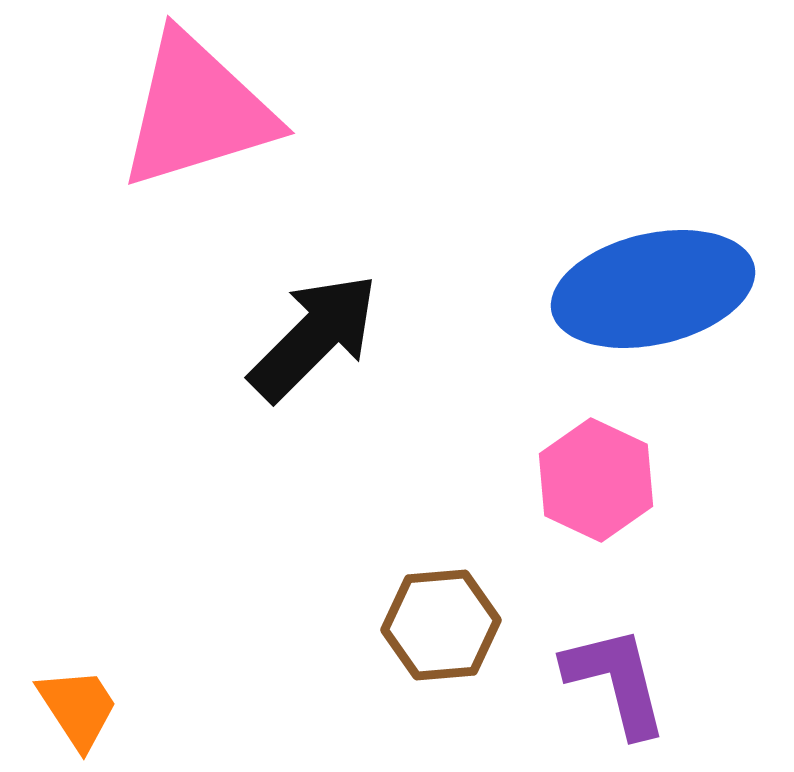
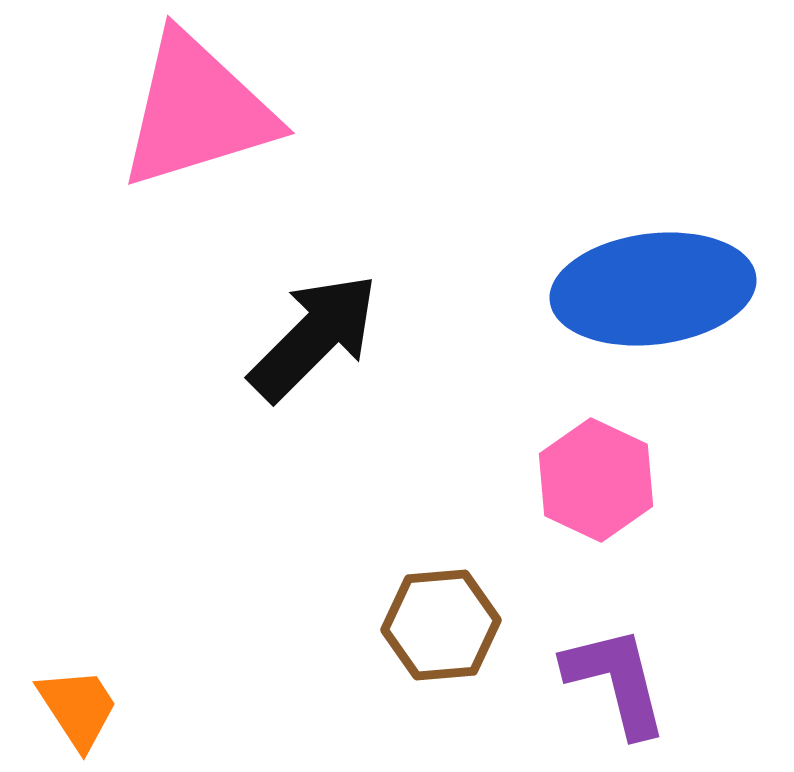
blue ellipse: rotated 6 degrees clockwise
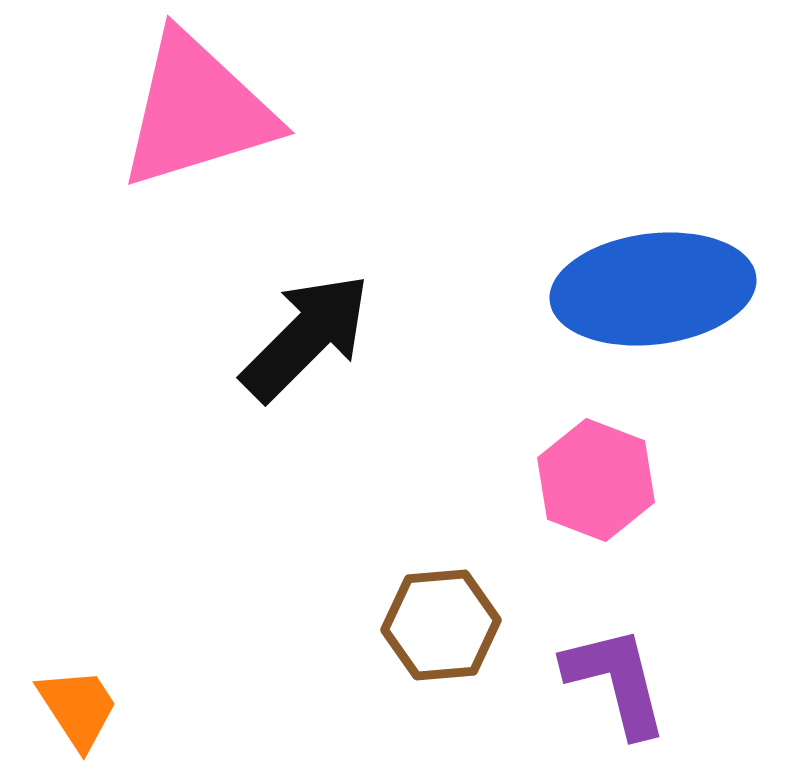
black arrow: moved 8 px left
pink hexagon: rotated 4 degrees counterclockwise
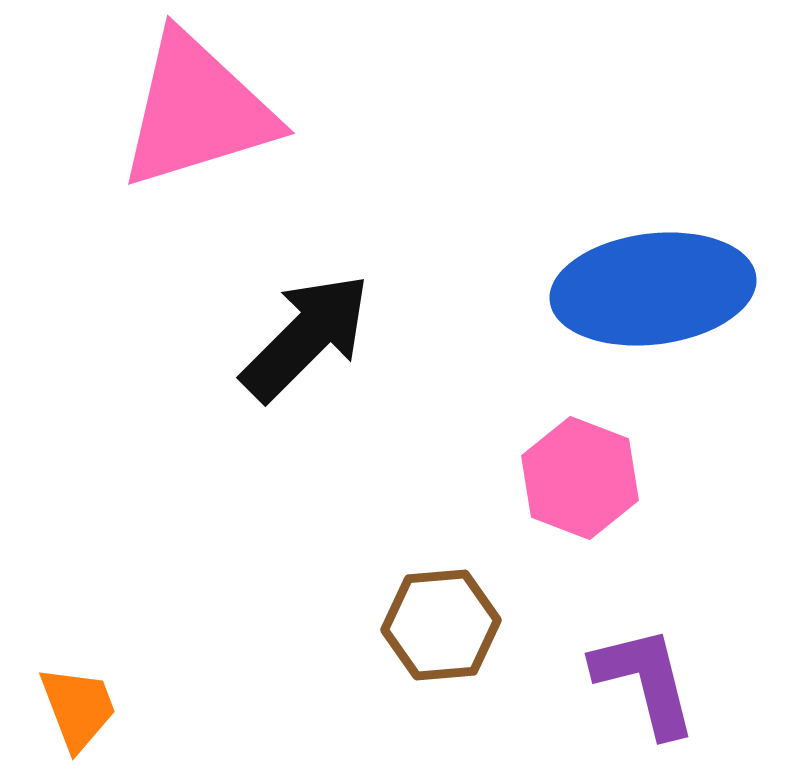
pink hexagon: moved 16 px left, 2 px up
purple L-shape: moved 29 px right
orange trapezoid: rotated 12 degrees clockwise
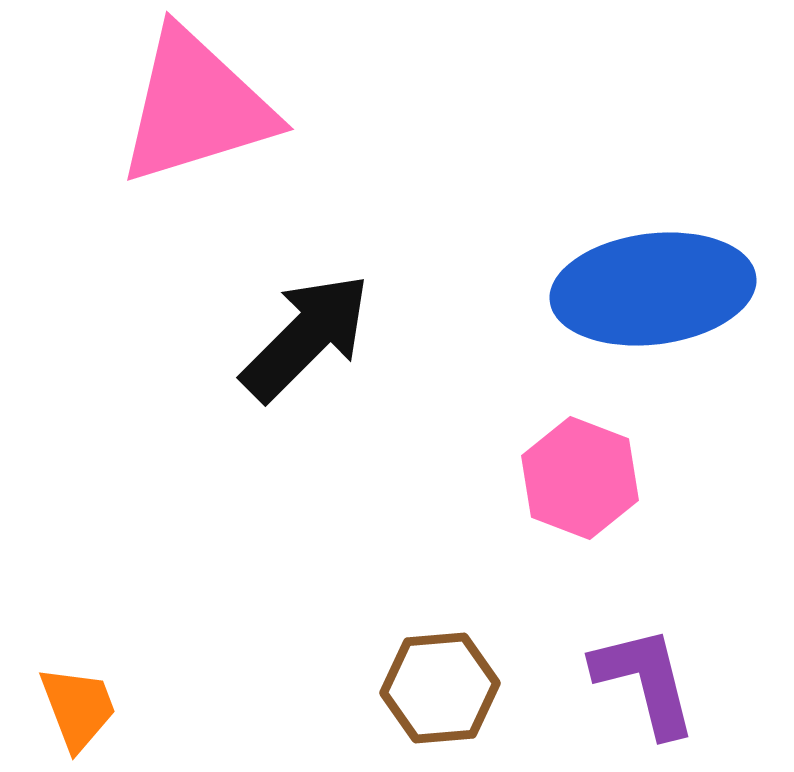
pink triangle: moved 1 px left, 4 px up
brown hexagon: moved 1 px left, 63 px down
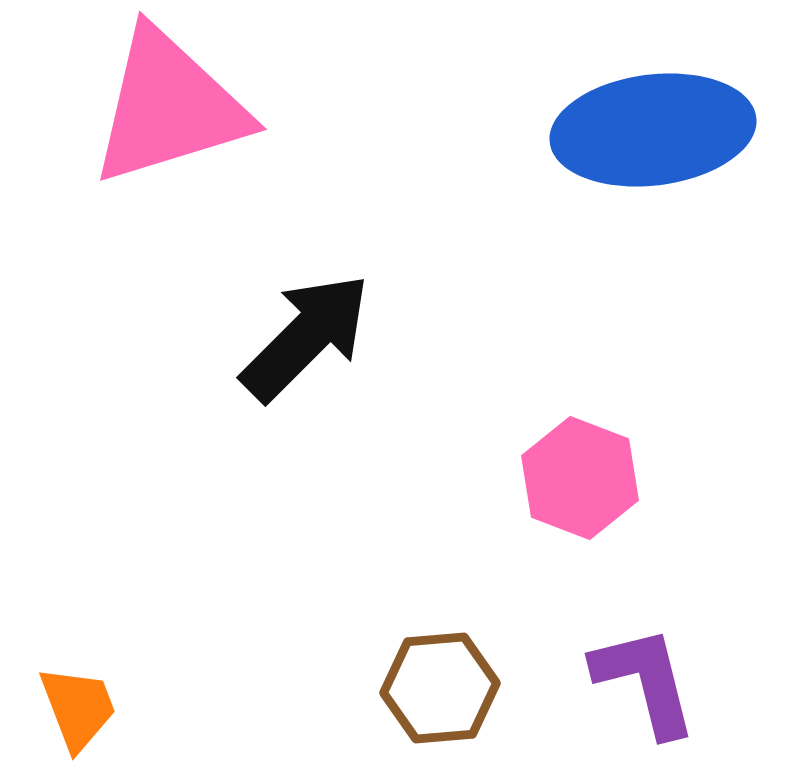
pink triangle: moved 27 px left
blue ellipse: moved 159 px up
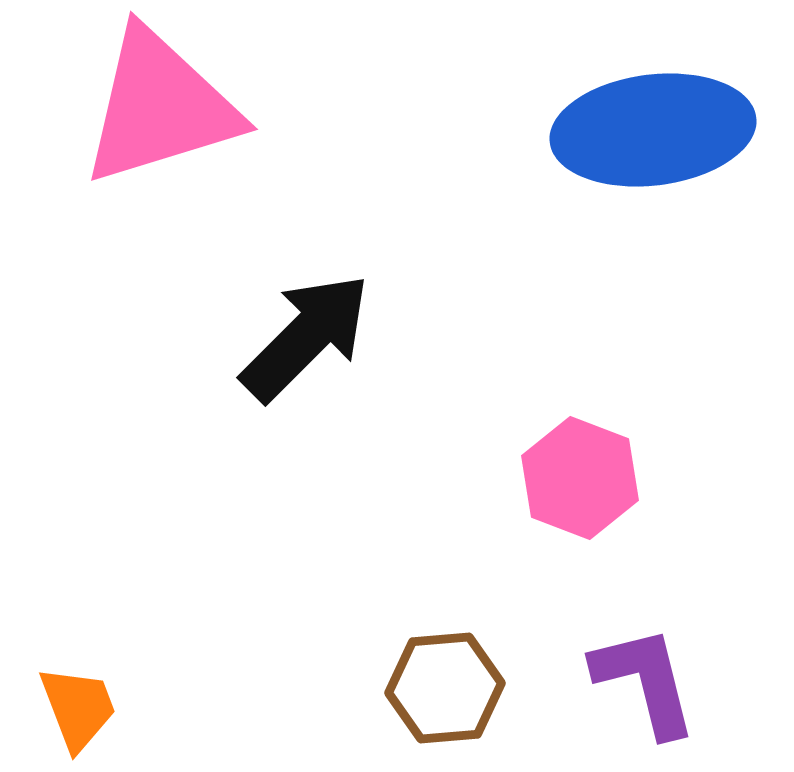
pink triangle: moved 9 px left
brown hexagon: moved 5 px right
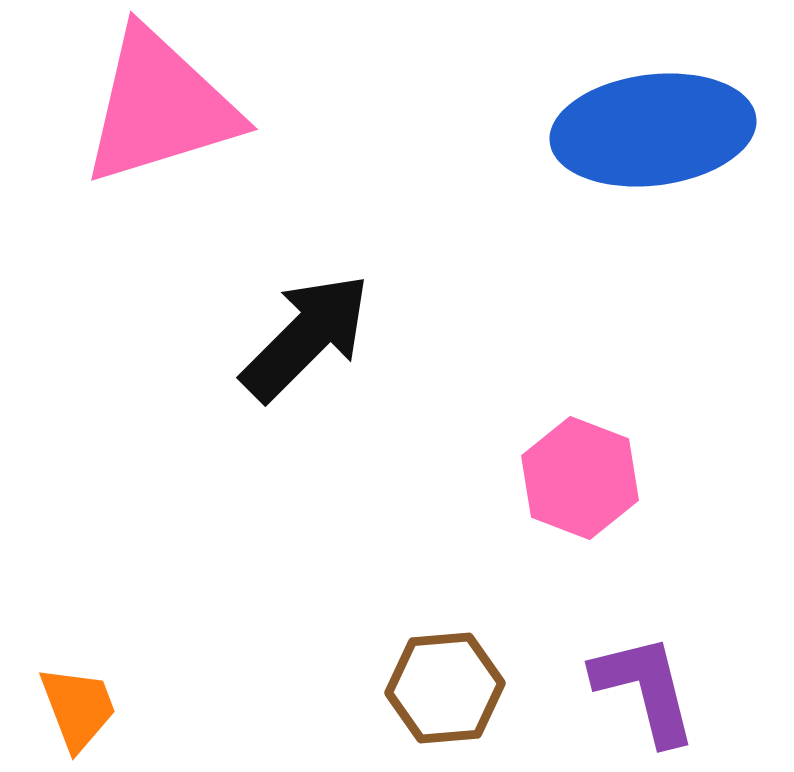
purple L-shape: moved 8 px down
